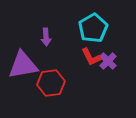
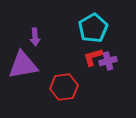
purple arrow: moved 11 px left
red L-shape: moved 2 px right; rotated 100 degrees clockwise
purple cross: rotated 30 degrees clockwise
red hexagon: moved 13 px right, 4 px down
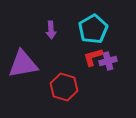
cyan pentagon: moved 1 px down
purple arrow: moved 16 px right, 7 px up
purple triangle: moved 1 px up
red hexagon: rotated 24 degrees clockwise
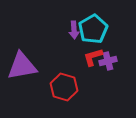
purple arrow: moved 23 px right
purple triangle: moved 1 px left, 2 px down
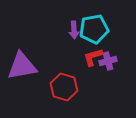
cyan pentagon: moved 1 px right; rotated 20 degrees clockwise
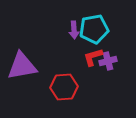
red hexagon: rotated 20 degrees counterclockwise
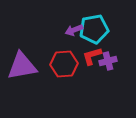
purple arrow: rotated 72 degrees clockwise
red L-shape: moved 1 px left, 1 px up
red hexagon: moved 23 px up
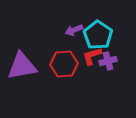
cyan pentagon: moved 4 px right, 6 px down; rotated 28 degrees counterclockwise
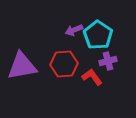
red L-shape: moved 21 px down; rotated 70 degrees clockwise
